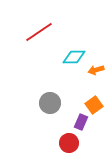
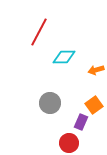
red line: rotated 28 degrees counterclockwise
cyan diamond: moved 10 px left
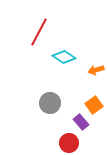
cyan diamond: rotated 35 degrees clockwise
purple rectangle: rotated 63 degrees counterclockwise
